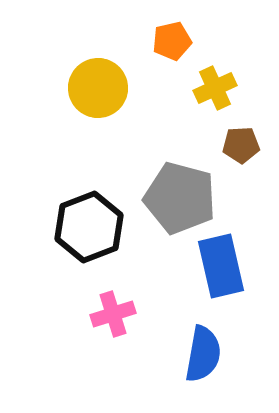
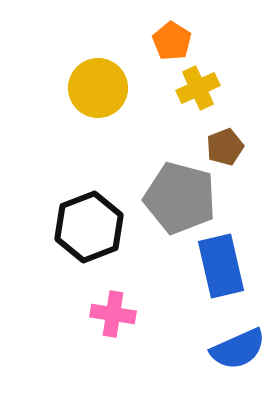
orange pentagon: rotated 27 degrees counterclockwise
yellow cross: moved 17 px left
brown pentagon: moved 16 px left, 2 px down; rotated 18 degrees counterclockwise
pink cross: rotated 27 degrees clockwise
blue semicircle: moved 35 px right, 5 px up; rotated 56 degrees clockwise
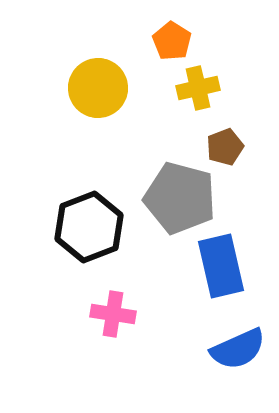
yellow cross: rotated 12 degrees clockwise
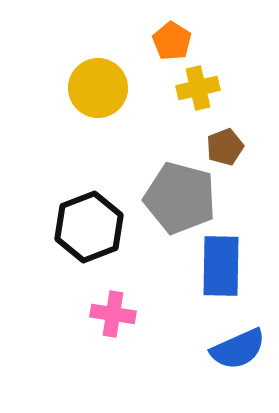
blue rectangle: rotated 14 degrees clockwise
